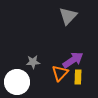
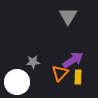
gray triangle: rotated 12 degrees counterclockwise
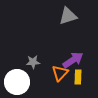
gray triangle: rotated 42 degrees clockwise
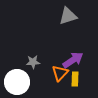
yellow rectangle: moved 3 px left, 2 px down
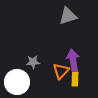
purple arrow: rotated 65 degrees counterclockwise
orange triangle: moved 1 px right, 2 px up
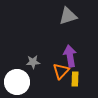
purple arrow: moved 3 px left, 4 px up
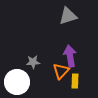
yellow rectangle: moved 2 px down
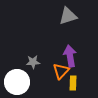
yellow rectangle: moved 2 px left, 2 px down
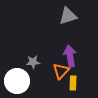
white circle: moved 1 px up
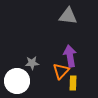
gray triangle: rotated 24 degrees clockwise
gray star: moved 1 px left, 1 px down
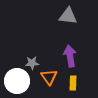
orange triangle: moved 12 px left, 6 px down; rotated 18 degrees counterclockwise
